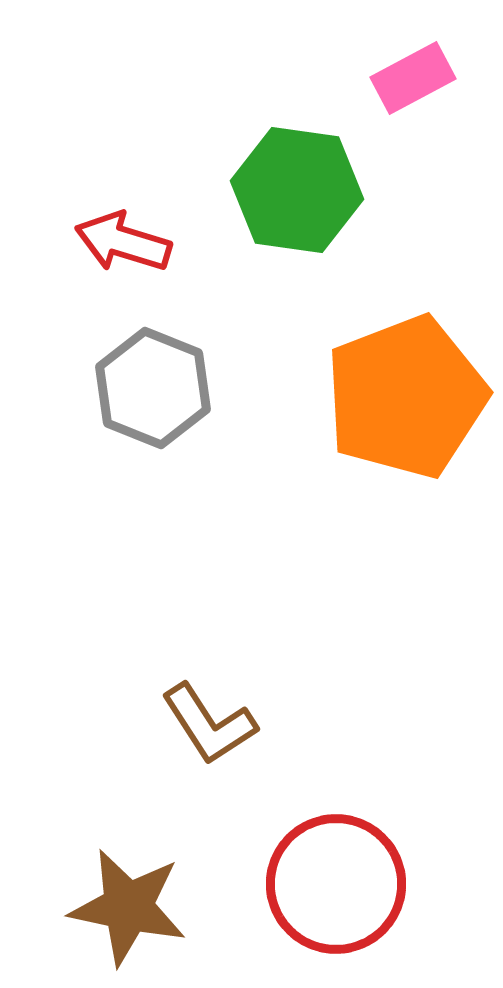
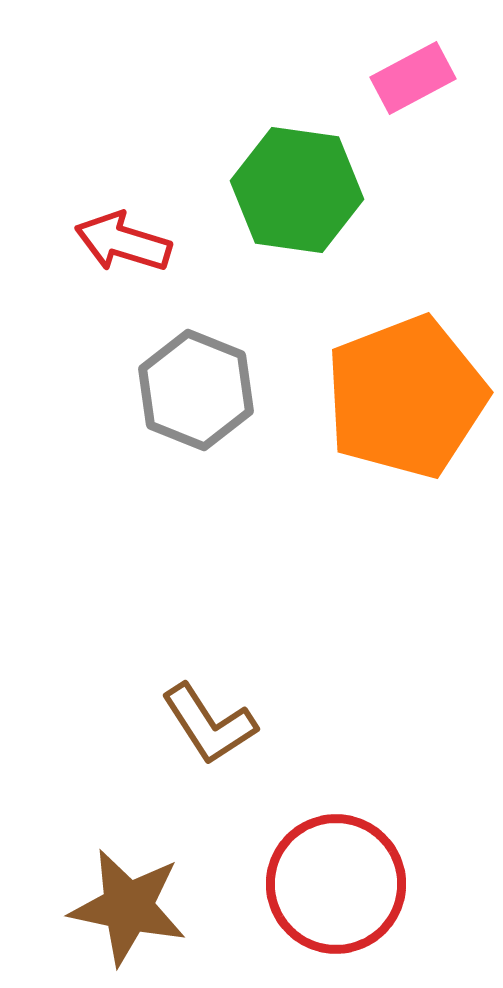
gray hexagon: moved 43 px right, 2 px down
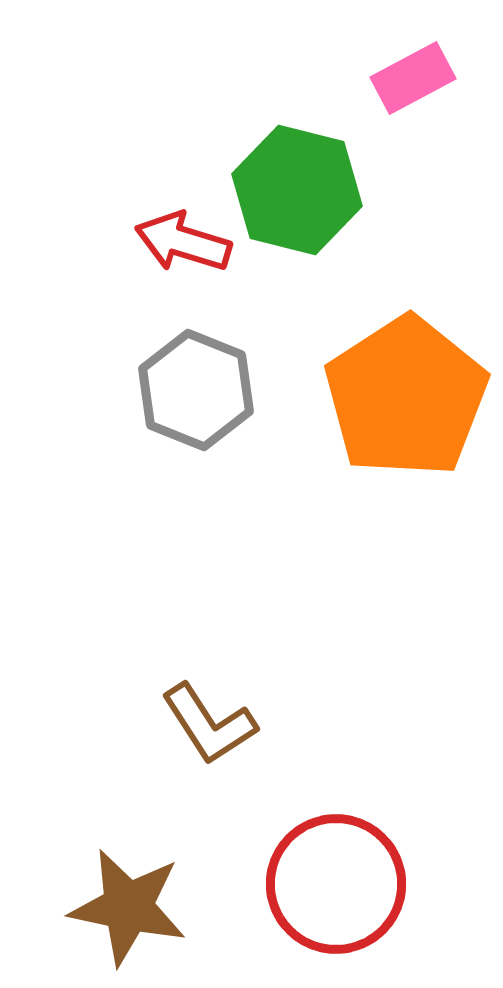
green hexagon: rotated 6 degrees clockwise
red arrow: moved 60 px right
orange pentagon: rotated 12 degrees counterclockwise
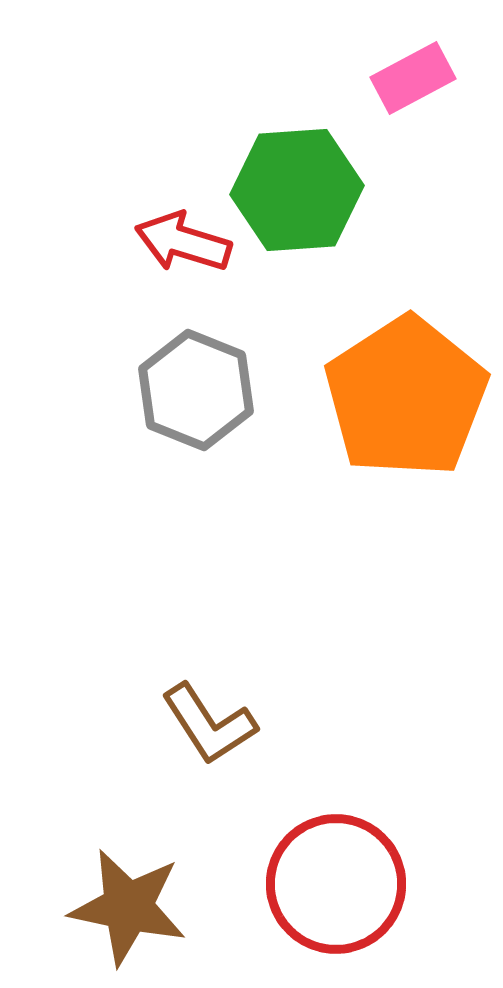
green hexagon: rotated 18 degrees counterclockwise
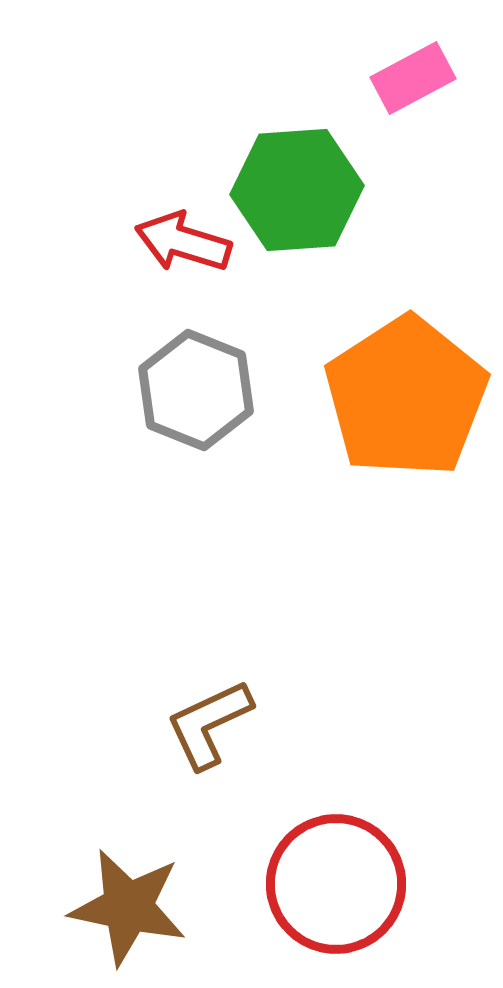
brown L-shape: rotated 98 degrees clockwise
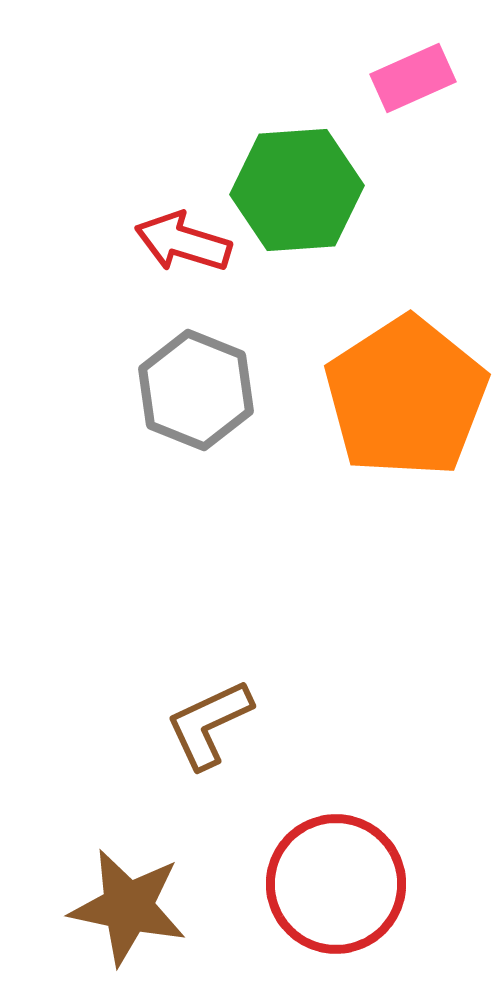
pink rectangle: rotated 4 degrees clockwise
